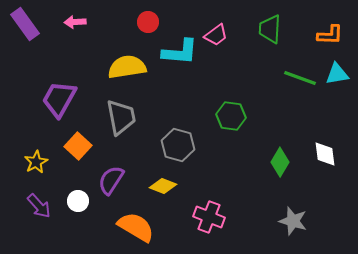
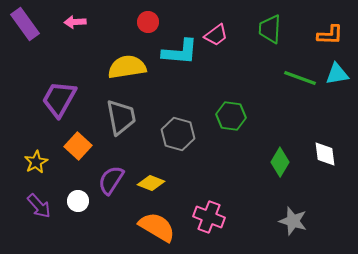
gray hexagon: moved 11 px up
yellow diamond: moved 12 px left, 3 px up
orange semicircle: moved 21 px right
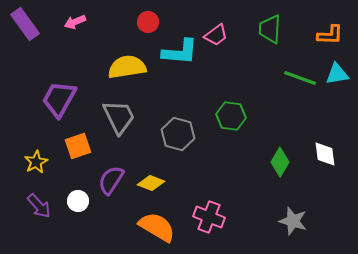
pink arrow: rotated 20 degrees counterclockwise
gray trapezoid: moved 2 px left; rotated 15 degrees counterclockwise
orange square: rotated 28 degrees clockwise
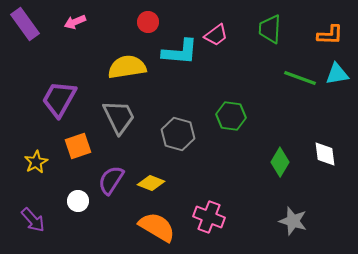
purple arrow: moved 6 px left, 14 px down
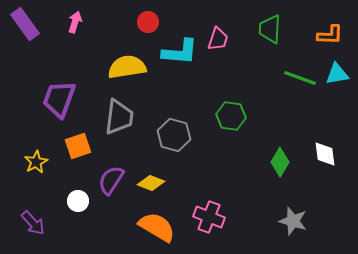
pink arrow: rotated 130 degrees clockwise
pink trapezoid: moved 2 px right, 4 px down; rotated 35 degrees counterclockwise
purple trapezoid: rotated 9 degrees counterclockwise
gray trapezoid: rotated 33 degrees clockwise
gray hexagon: moved 4 px left, 1 px down
purple arrow: moved 3 px down
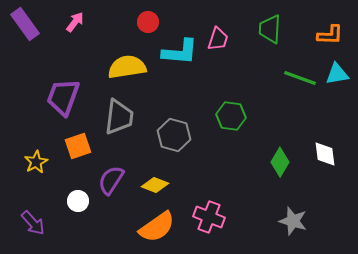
pink arrow: rotated 20 degrees clockwise
purple trapezoid: moved 4 px right, 2 px up
yellow diamond: moved 4 px right, 2 px down
orange semicircle: rotated 114 degrees clockwise
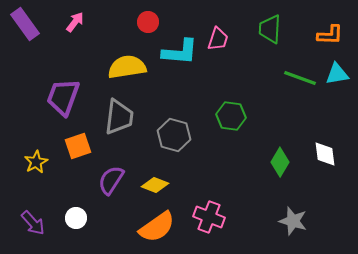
white circle: moved 2 px left, 17 px down
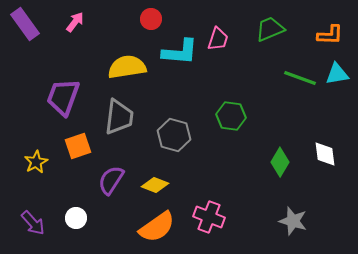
red circle: moved 3 px right, 3 px up
green trapezoid: rotated 64 degrees clockwise
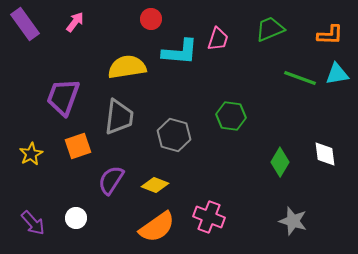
yellow star: moved 5 px left, 8 px up
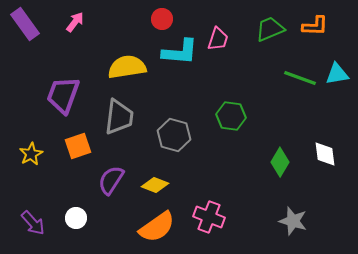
red circle: moved 11 px right
orange L-shape: moved 15 px left, 9 px up
purple trapezoid: moved 2 px up
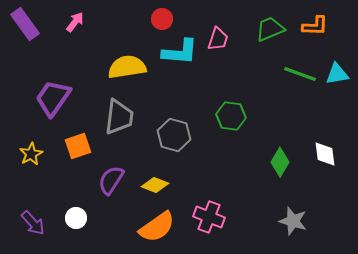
green line: moved 4 px up
purple trapezoid: moved 10 px left, 3 px down; rotated 15 degrees clockwise
